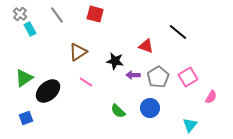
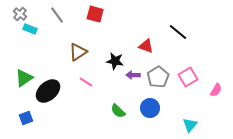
cyan rectangle: rotated 40 degrees counterclockwise
pink semicircle: moved 5 px right, 7 px up
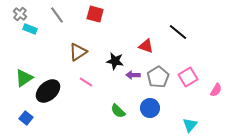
blue square: rotated 32 degrees counterclockwise
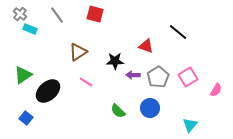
black star: rotated 12 degrees counterclockwise
green triangle: moved 1 px left, 3 px up
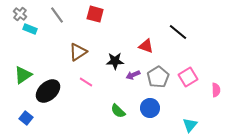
purple arrow: rotated 24 degrees counterclockwise
pink semicircle: rotated 32 degrees counterclockwise
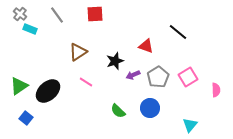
red square: rotated 18 degrees counterclockwise
black star: rotated 18 degrees counterclockwise
green triangle: moved 4 px left, 11 px down
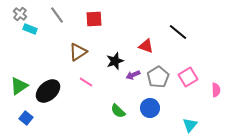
red square: moved 1 px left, 5 px down
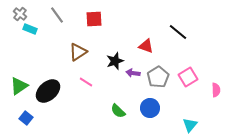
purple arrow: moved 2 px up; rotated 32 degrees clockwise
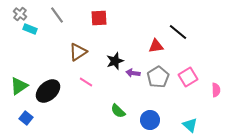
red square: moved 5 px right, 1 px up
red triangle: moved 10 px right; rotated 28 degrees counterclockwise
blue circle: moved 12 px down
cyan triangle: rotated 28 degrees counterclockwise
